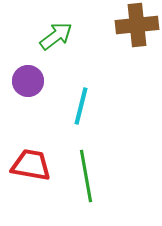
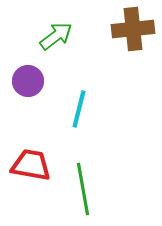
brown cross: moved 4 px left, 4 px down
cyan line: moved 2 px left, 3 px down
green line: moved 3 px left, 13 px down
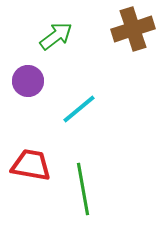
brown cross: rotated 12 degrees counterclockwise
cyan line: rotated 36 degrees clockwise
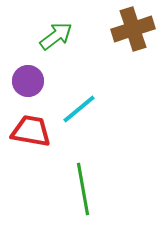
red trapezoid: moved 34 px up
